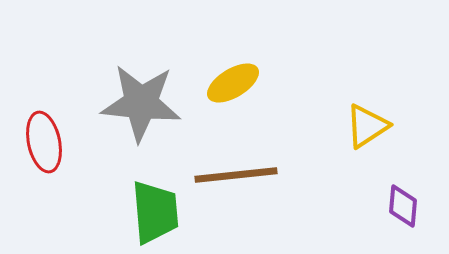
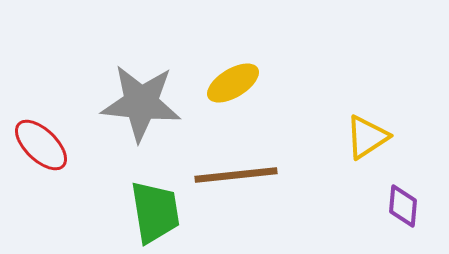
yellow triangle: moved 11 px down
red ellipse: moved 3 px left, 3 px down; rotated 34 degrees counterclockwise
green trapezoid: rotated 4 degrees counterclockwise
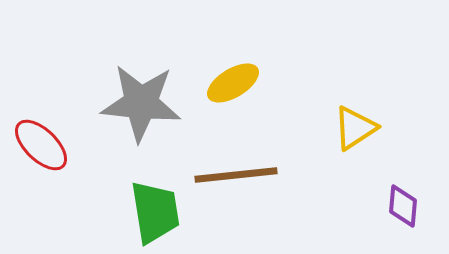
yellow triangle: moved 12 px left, 9 px up
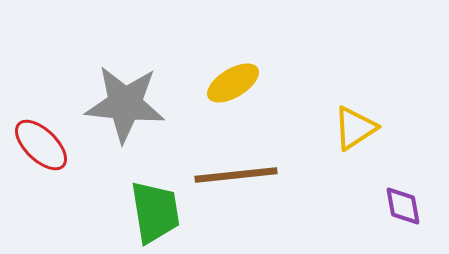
gray star: moved 16 px left, 1 px down
purple diamond: rotated 15 degrees counterclockwise
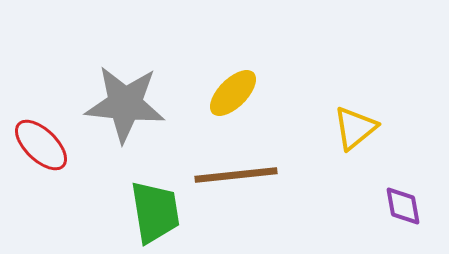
yellow ellipse: moved 10 px down; rotated 14 degrees counterclockwise
yellow triangle: rotated 6 degrees counterclockwise
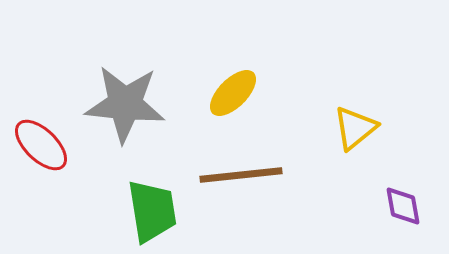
brown line: moved 5 px right
green trapezoid: moved 3 px left, 1 px up
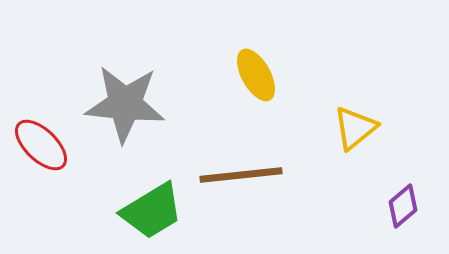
yellow ellipse: moved 23 px right, 18 px up; rotated 74 degrees counterclockwise
purple diamond: rotated 60 degrees clockwise
green trapezoid: rotated 68 degrees clockwise
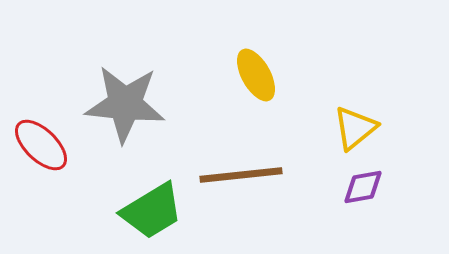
purple diamond: moved 40 px left, 19 px up; rotated 30 degrees clockwise
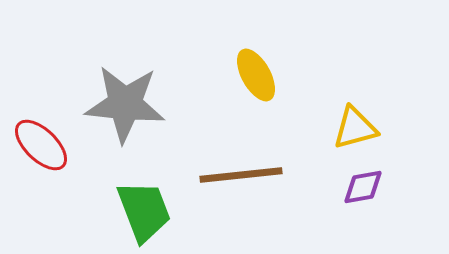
yellow triangle: rotated 24 degrees clockwise
green trapezoid: moved 8 px left; rotated 80 degrees counterclockwise
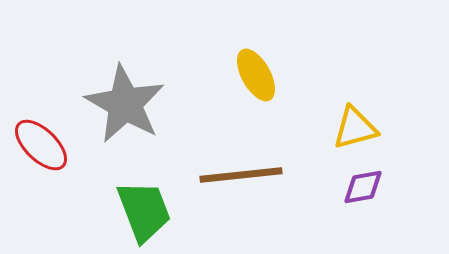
gray star: rotated 24 degrees clockwise
